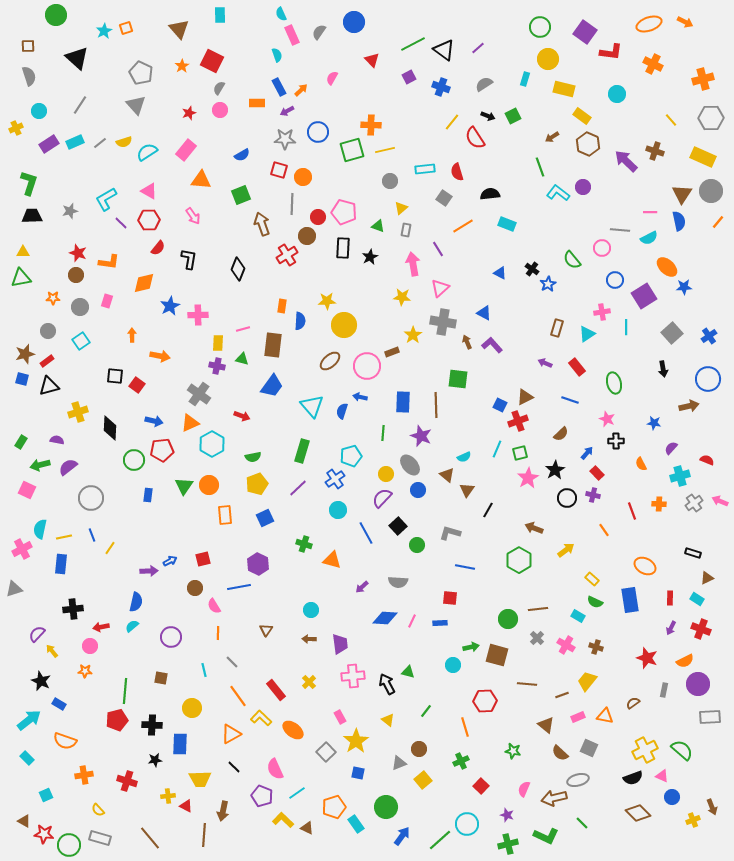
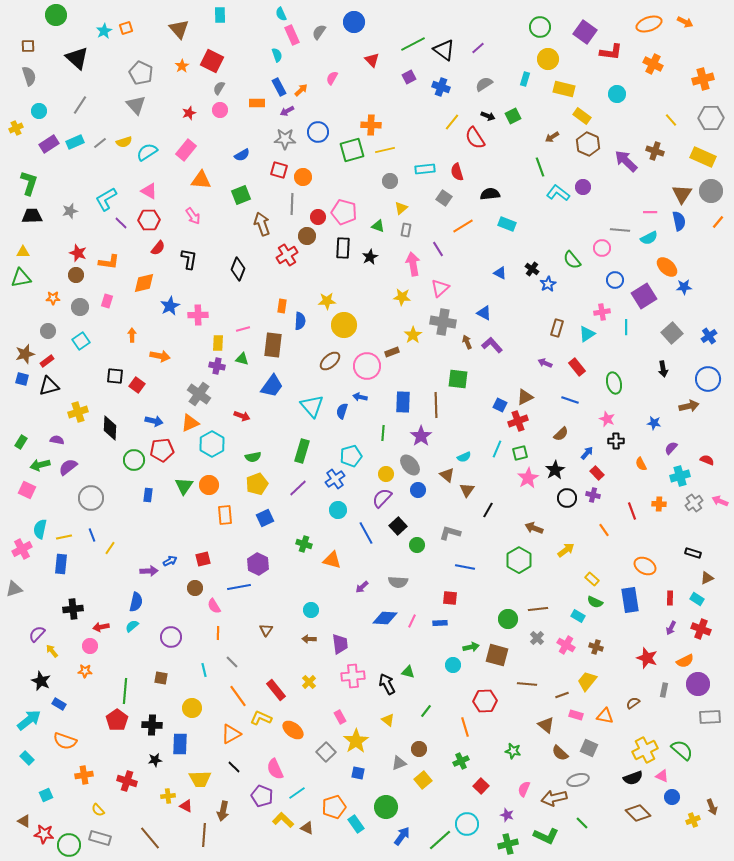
purple star at (421, 436): rotated 15 degrees clockwise
pink rectangle at (578, 717): moved 2 px left, 2 px up; rotated 40 degrees clockwise
yellow L-shape at (261, 718): rotated 20 degrees counterclockwise
red pentagon at (117, 720): rotated 20 degrees counterclockwise
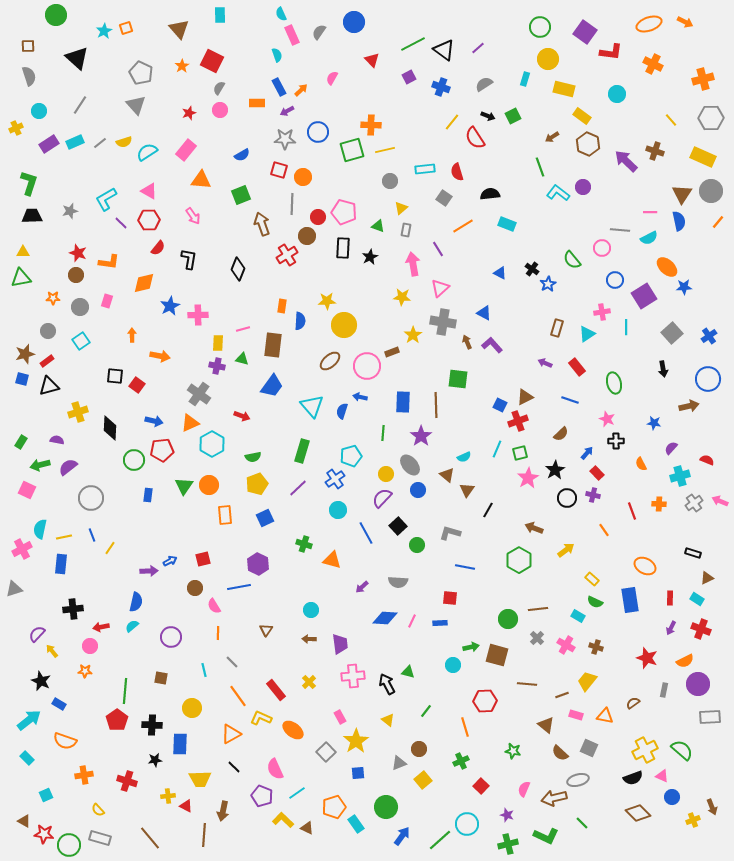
blue square at (358, 773): rotated 16 degrees counterclockwise
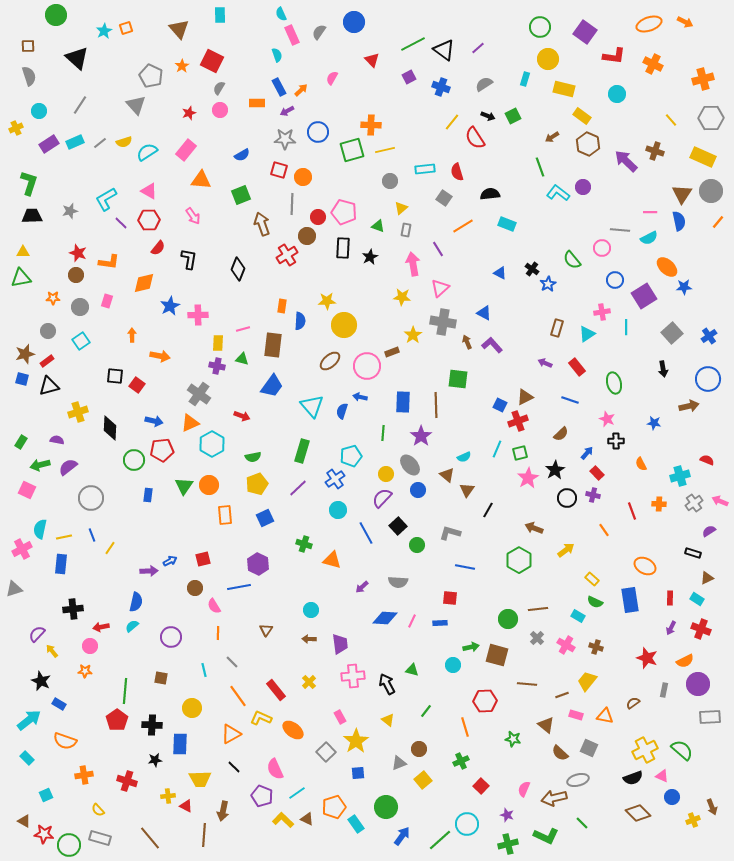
red L-shape at (611, 52): moved 3 px right, 4 px down
gray pentagon at (141, 73): moved 10 px right, 3 px down
purple semicircle at (671, 448): moved 38 px right, 83 px down; rotated 16 degrees clockwise
green triangle at (408, 672): moved 4 px right, 2 px up
green star at (513, 751): moved 12 px up
brown triangle at (307, 828): moved 9 px up
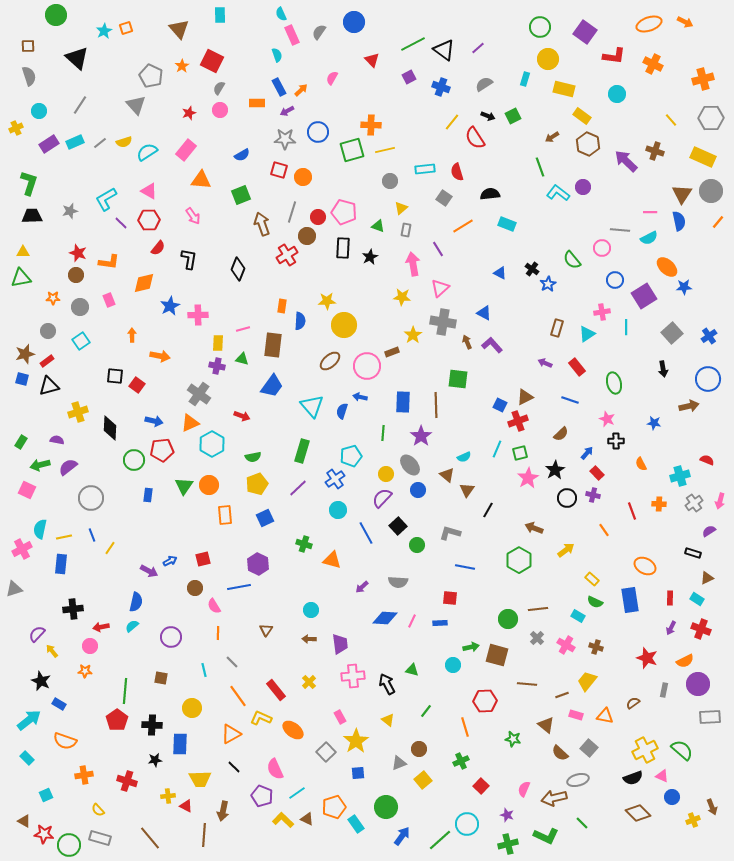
gray line at (292, 204): moved 8 px down; rotated 15 degrees clockwise
pink rectangle at (107, 301): moved 2 px right, 1 px up; rotated 40 degrees counterclockwise
pink arrow at (720, 501): rotated 98 degrees counterclockwise
purple arrow at (149, 571): rotated 30 degrees clockwise
gray square at (589, 748): rotated 18 degrees clockwise
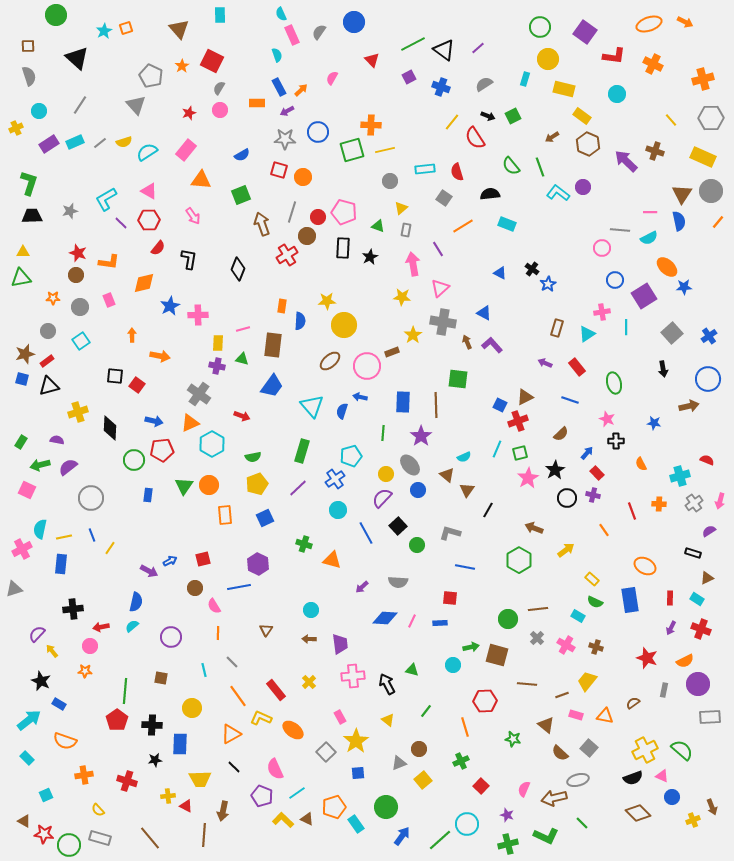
green semicircle at (572, 260): moved 61 px left, 94 px up
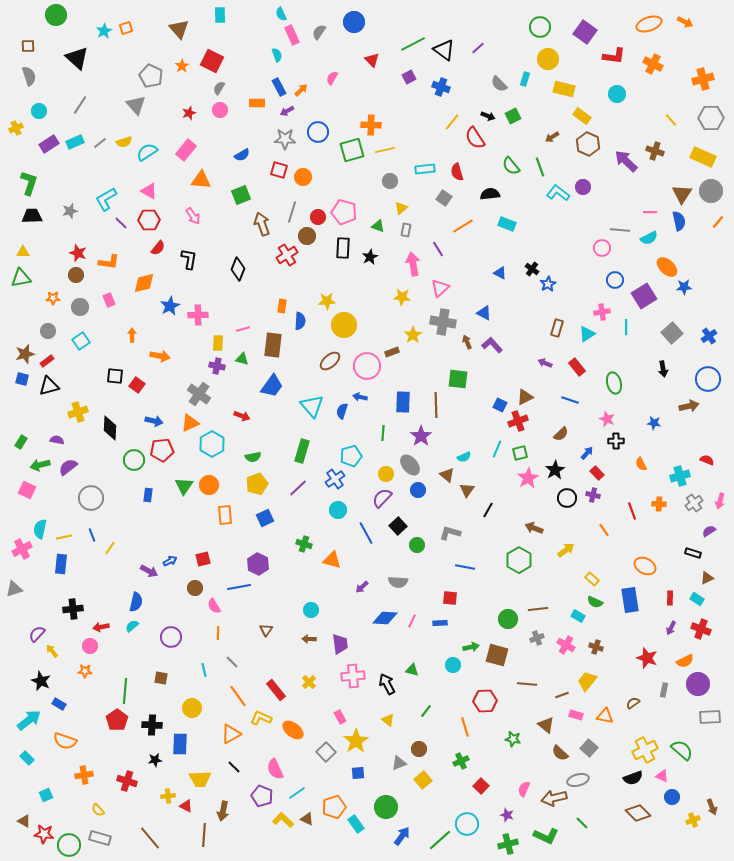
gray semicircle at (484, 84): moved 15 px right; rotated 102 degrees counterclockwise
gray cross at (537, 638): rotated 24 degrees clockwise
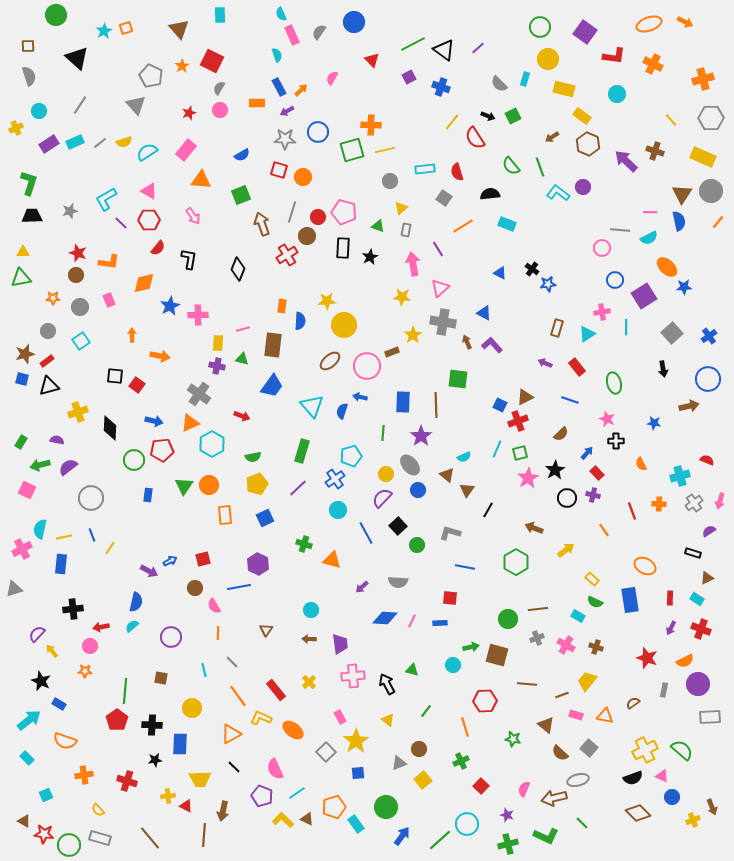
blue star at (548, 284): rotated 21 degrees clockwise
green hexagon at (519, 560): moved 3 px left, 2 px down
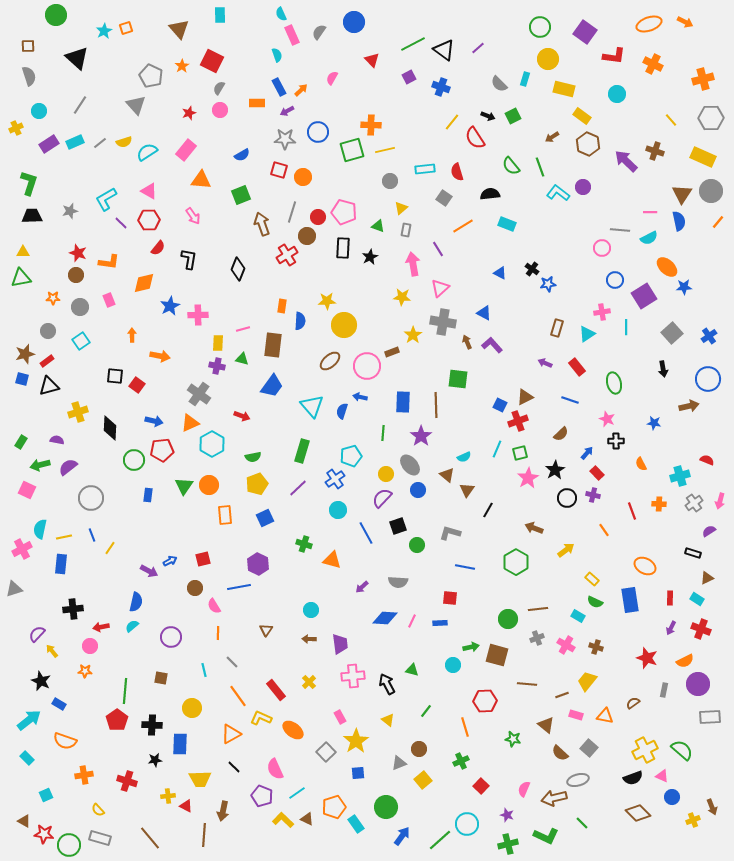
black square at (398, 526): rotated 24 degrees clockwise
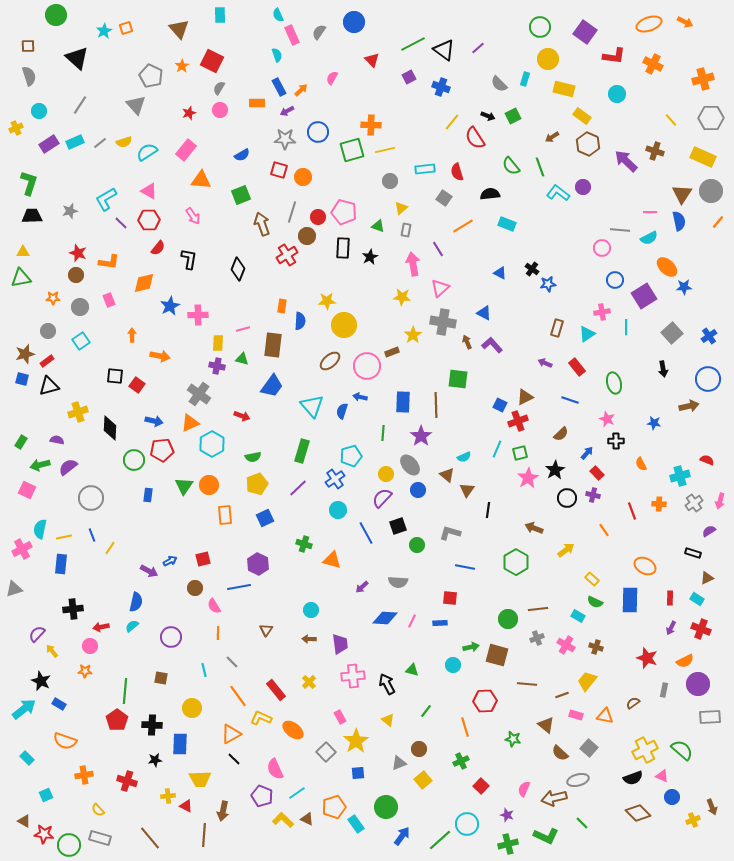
cyan semicircle at (281, 14): moved 3 px left, 1 px down
black line at (488, 510): rotated 21 degrees counterclockwise
blue rectangle at (630, 600): rotated 10 degrees clockwise
cyan arrow at (29, 720): moved 5 px left, 11 px up
black line at (234, 767): moved 8 px up
